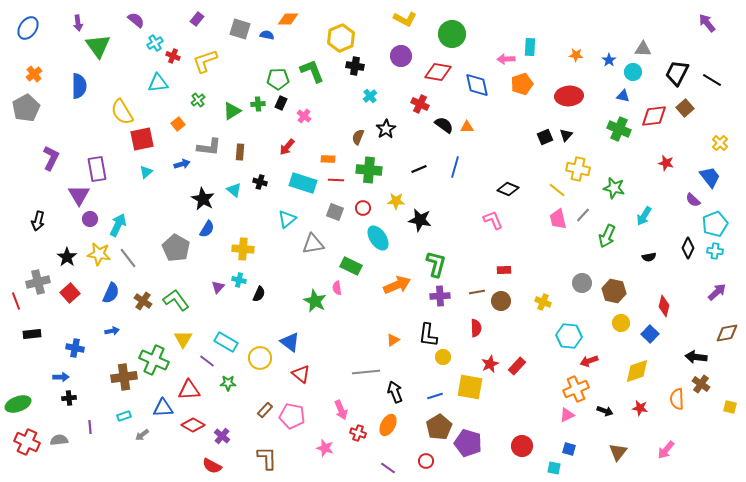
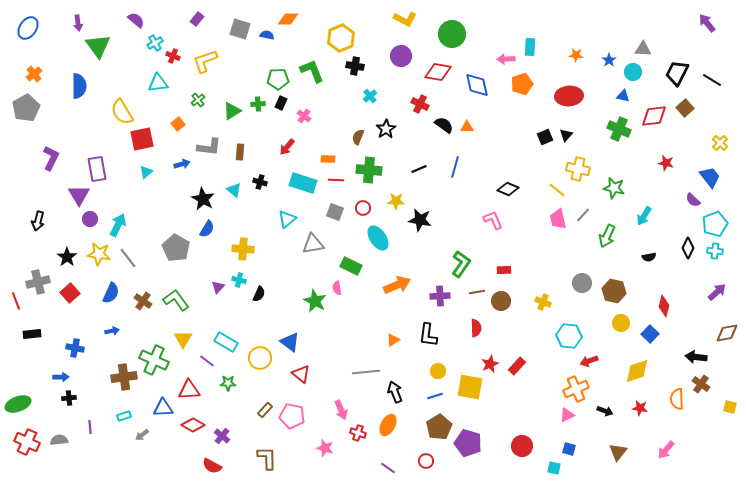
green L-shape at (436, 264): moved 25 px right; rotated 20 degrees clockwise
yellow circle at (443, 357): moved 5 px left, 14 px down
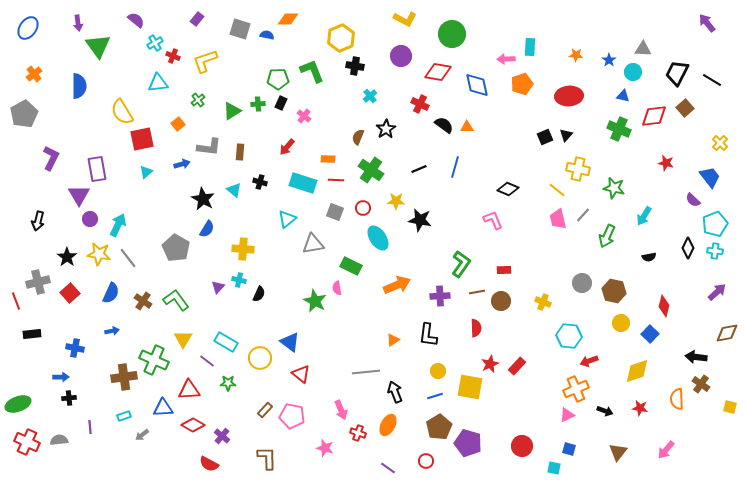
gray pentagon at (26, 108): moved 2 px left, 6 px down
green cross at (369, 170): moved 2 px right; rotated 30 degrees clockwise
red semicircle at (212, 466): moved 3 px left, 2 px up
